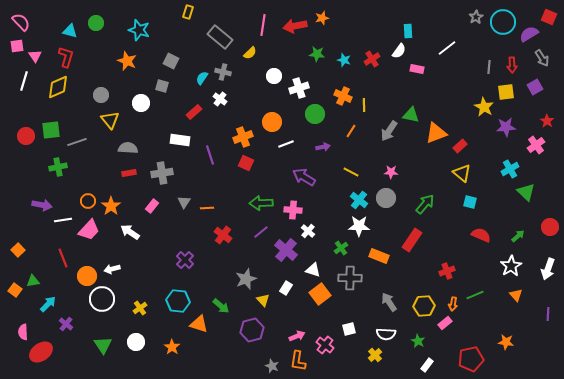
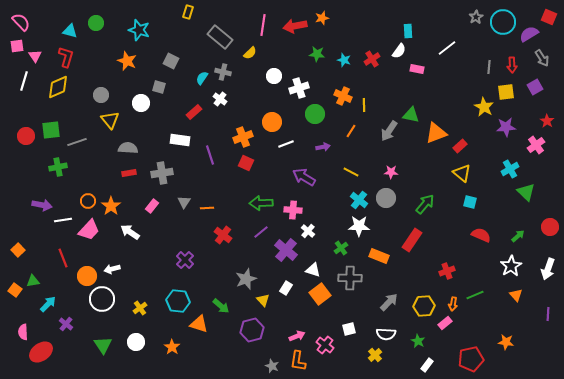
gray square at (162, 86): moved 3 px left, 1 px down
gray arrow at (389, 302): rotated 78 degrees clockwise
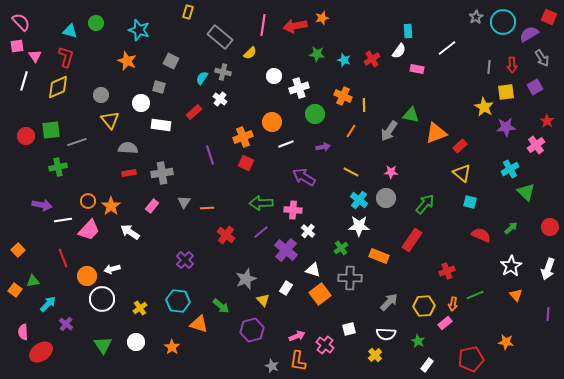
white rectangle at (180, 140): moved 19 px left, 15 px up
red cross at (223, 235): moved 3 px right
green arrow at (518, 236): moved 7 px left, 8 px up
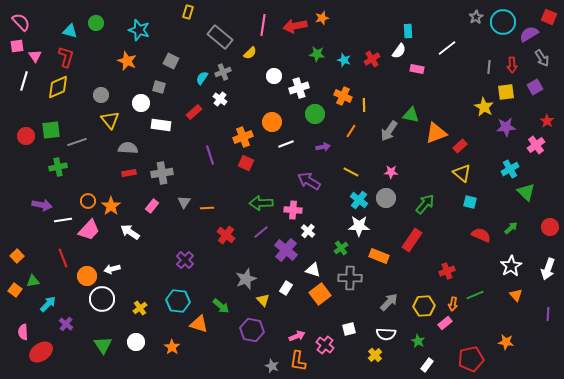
gray cross at (223, 72): rotated 35 degrees counterclockwise
purple arrow at (304, 177): moved 5 px right, 4 px down
orange square at (18, 250): moved 1 px left, 6 px down
purple hexagon at (252, 330): rotated 25 degrees clockwise
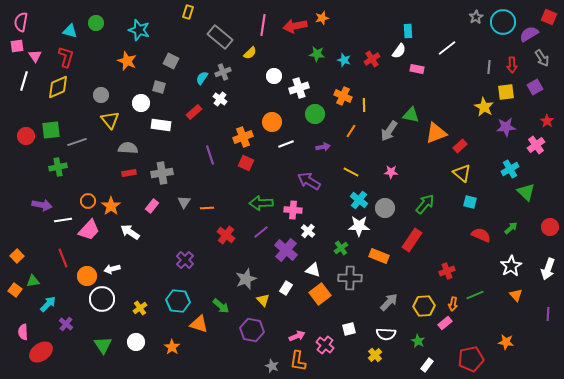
pink semicircle at (21, 22): rotated 126 degrees counterclockwise
gray circle at (386, 198): moved 1 px left, 10 px down
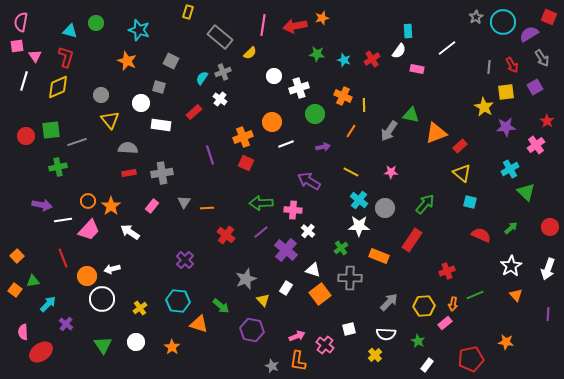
red arrow at (512, 65): rotated 28 degrees counterclockwise
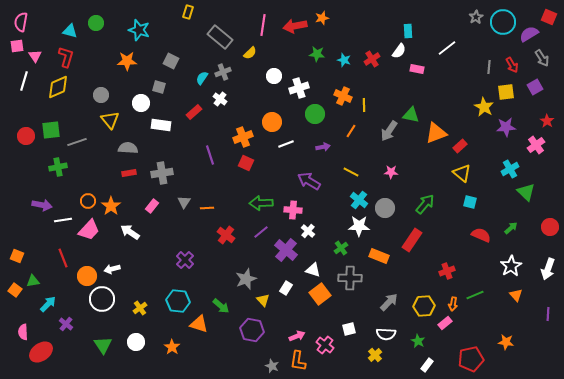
orange star at (127, 61): rotated 24 degrees counterclockwise
orange square at (17, 256): rotated 24 degrees counterclockwise
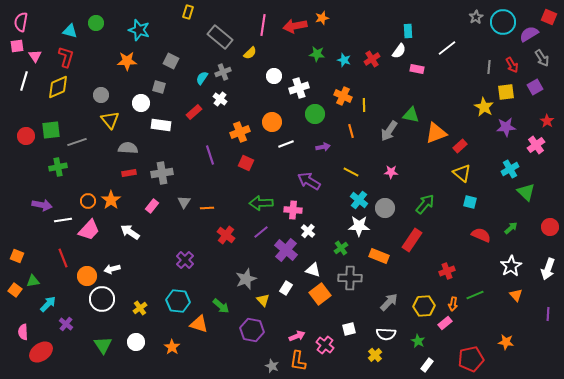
orange line at (351, 131): rotated 48 degrees counterclockwise
orange cross at (243, 137): moved 3 px left, 5 px up
orange star at (111, 206): moved 6 px up
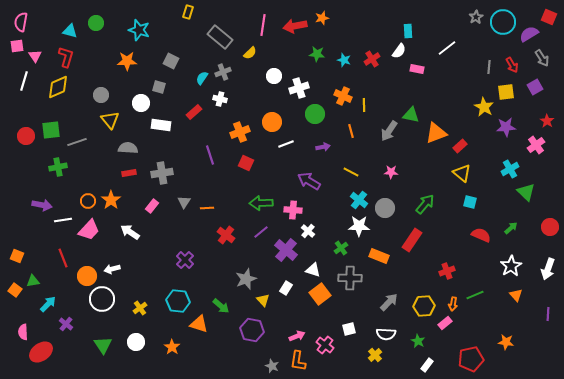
white cross at (220, 99): rotated 24 degrees counterclockwise
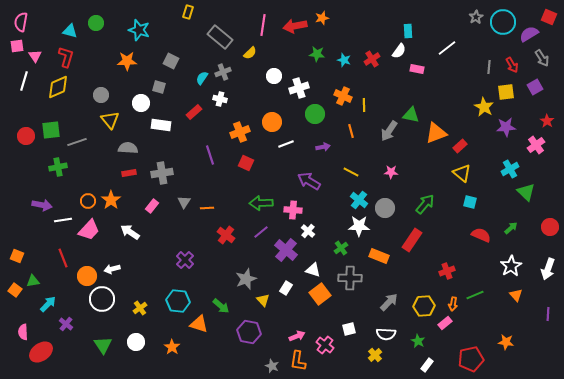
purple hexagon at (252, 330): moved 3 px left, 2 px down
